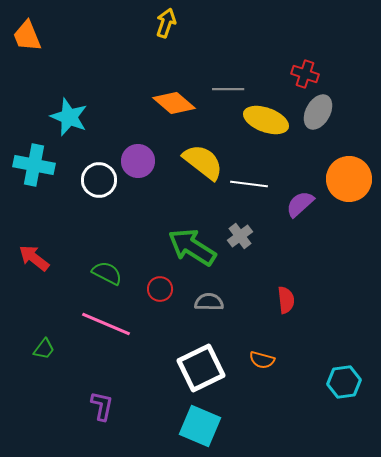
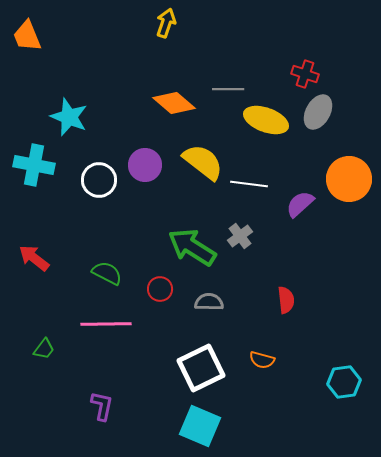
purple circle: moved 7 px right, 4 px down
pink line: rotated 24 degrees counterclockwise
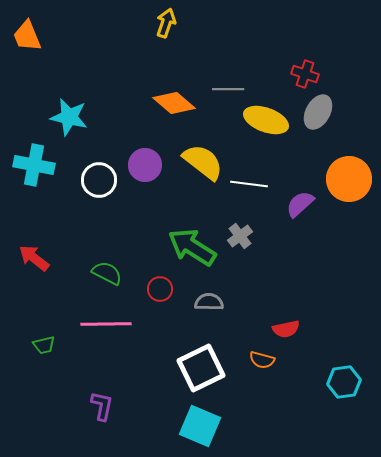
cyan star: rotated 9 degrees counterclockwise
red semicircle: moved 29 px down; rotated 84 degrees clockwise
green trapezoid: moved 4 px up; rotated 40 degrees clockwise
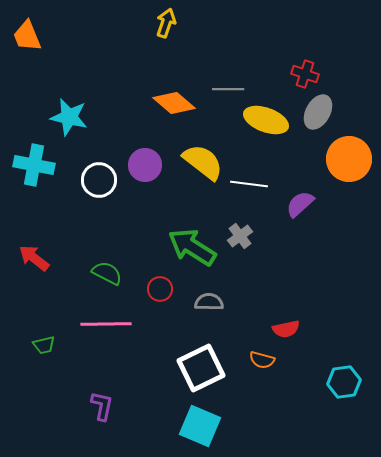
orange circle: moved 20 px up
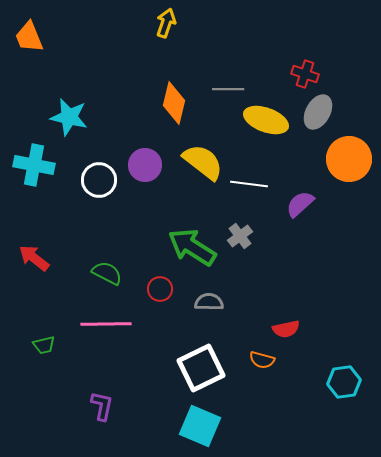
orange trapezoid: moved 2 px right, 1 px down
orange diamond: rotated 63 degrees clockwise
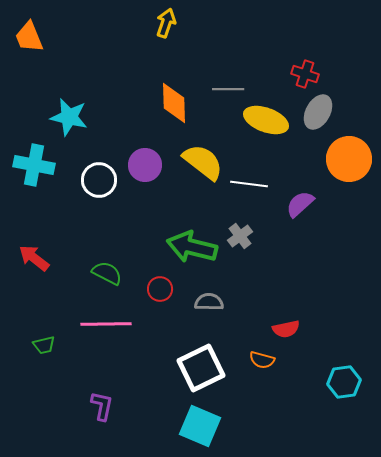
orange diamond: rotated 15 degrees counterclockwise
green arrow: rotated 18 degrees counterclockwise
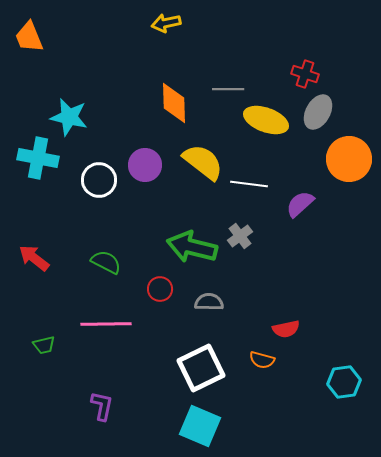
yellow arrow: rotated 120 degrees counterclockwise
cyan cross: moved 4 px right, 7 px up
green semicircle: moved 1 px left, 11 px up
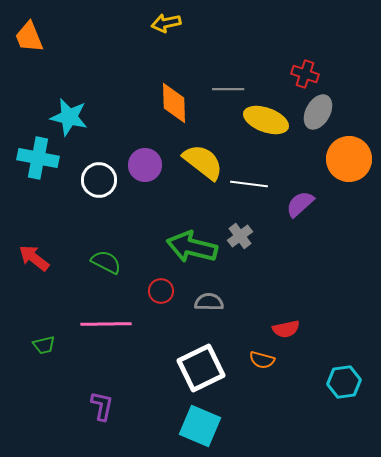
red circle: moved 1 px right, 2 px down
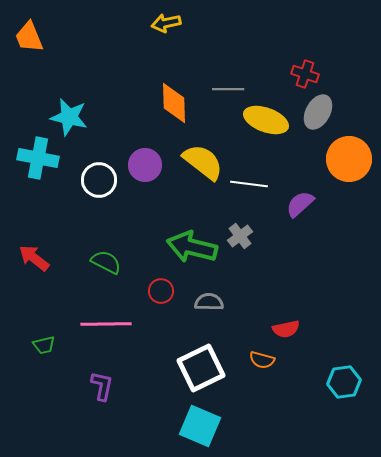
purple L-shape: moved 20 px up
